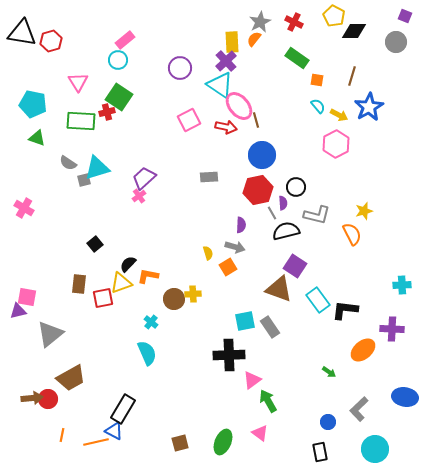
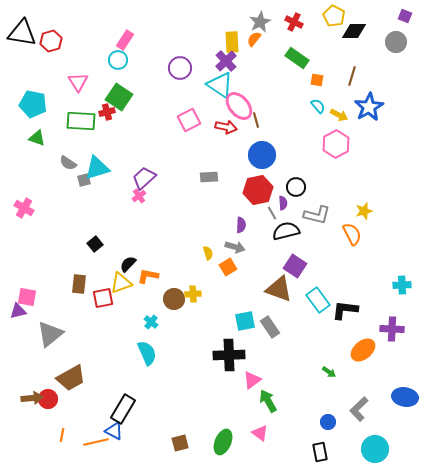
pink rectangle at (125, 40): rotated 18 degrees counterclockwise
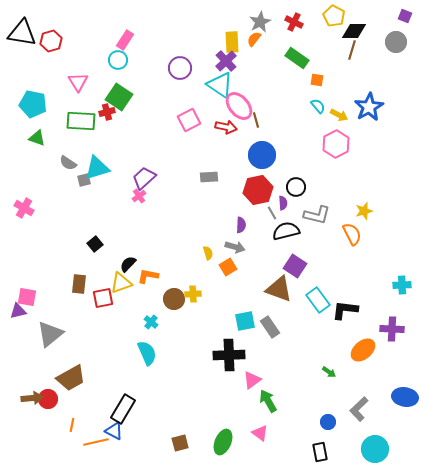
brown line at (352, 76): moved 26 px up
orange line at (62, 435): moved 10 px right, 10 px up
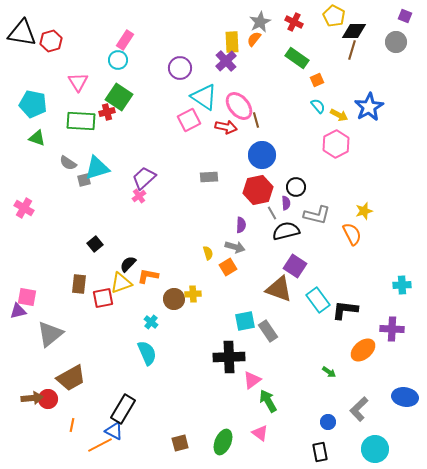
orange square at (317, 80): rotated 32 degrees counterclockwise
cyan triangle at (220, 85): moved 16 px left, 12 px down
purple semicircle at (283, 203): moved 3 px right
gray rectangle at (270, 327): moved 2 px left, 4 px down
black cross at (229, 355): moved 2 px down
orange line at (96, 442): moved 4 px right, 3 px down; rotated 15 degrees counterclockwise
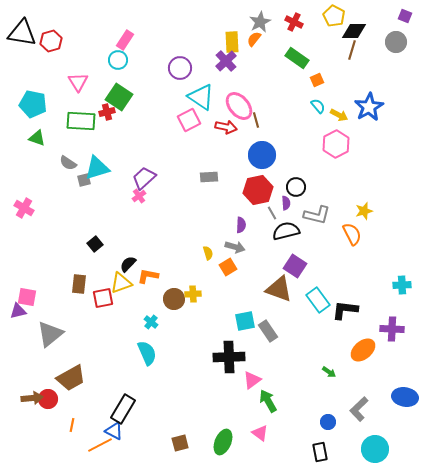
cyan triangle at (204, 97): moved 3 px left
